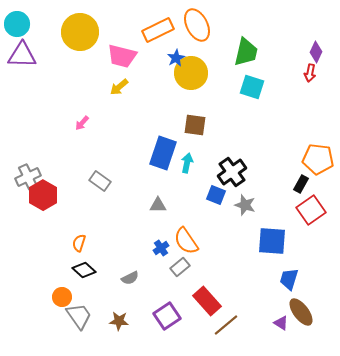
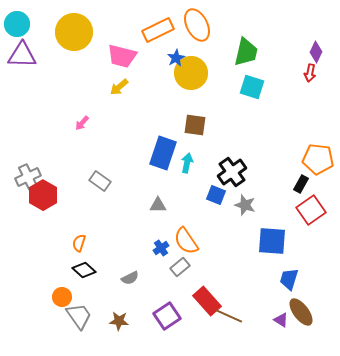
yellow circle at (80, 32): moved 6 px left
purple triangle at (281, 323): moved 3 px up
brown line at (226, 325): moved 3 px right, 9 px up; rotated 64 degrees clockwise
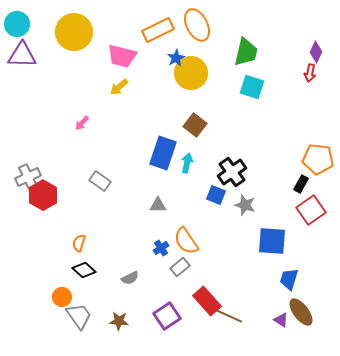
brown square at (195, 125): rotated 30 degrees clockwise
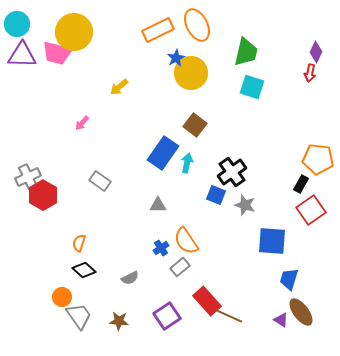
pink trapezoid at (122, 56): moved 65 px left, 3 px up
blue rectangle at (163, 153): rotated 16 degrees clockwise
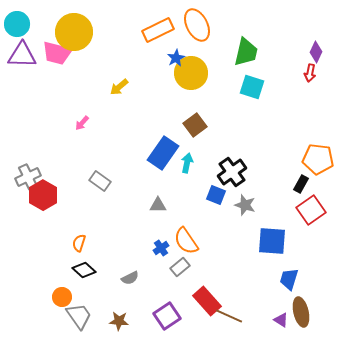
brown square at (195, 125): rotated 15 degrees clockwise
brown ellipse at (301, 312): rotated 24 degrees clockwise
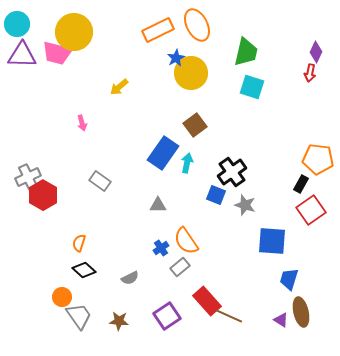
pink arrow at (82, 123): rotated 56 degrees counterclockwise
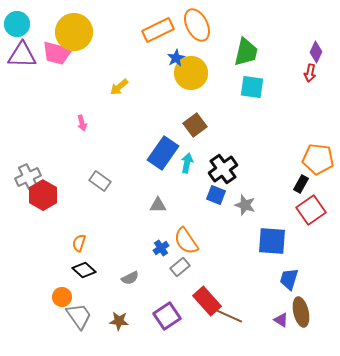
cyan square at (252, 87): rotated 10 degrees counterclockwise
black cross at (232, 172): moved 9 px left, 3 px up
